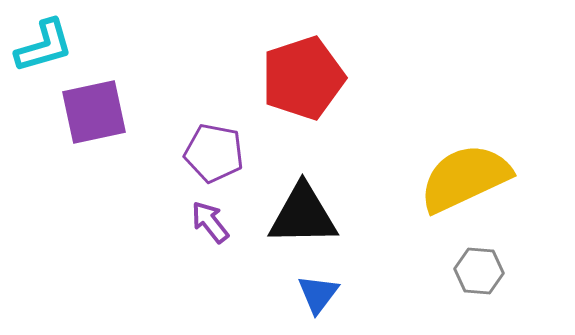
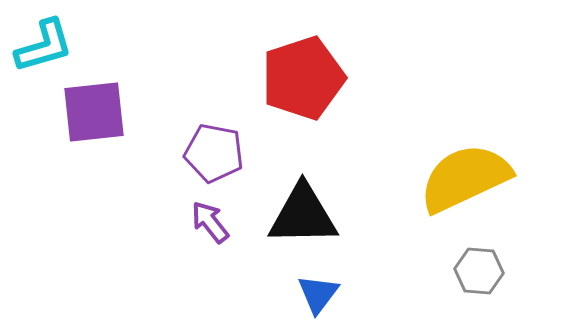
purple square: rotated 6 degrees clockwise
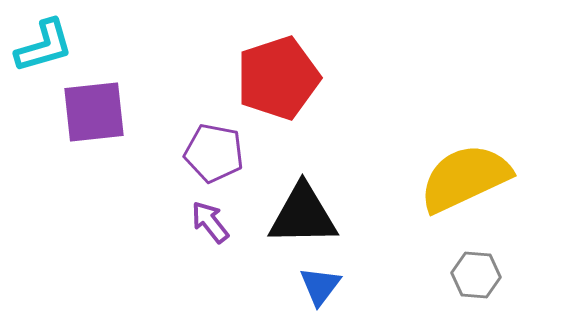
red pentagon: moved 25 px left
gray hexagon: moved 3 px left, 4 px down
blue triangle: moved 2 px right, 8 px up
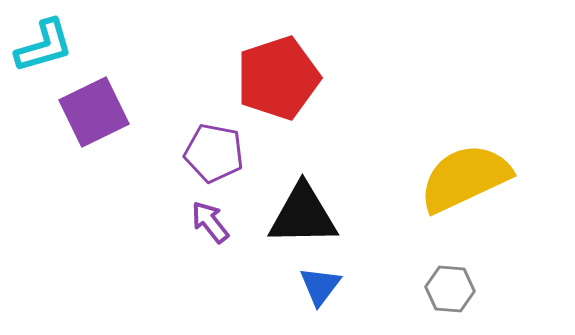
purple square: rotated 20 degrees counterclockwise
gray hexagon: moved 26 px left, 14 px down
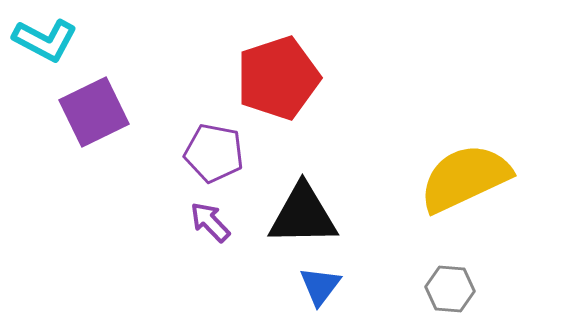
cyan L-shape: moved 1 px right, 6 px up; rotated 44 degrees clockwise
purple arrow: rotated 6 degrees counterclockwise
